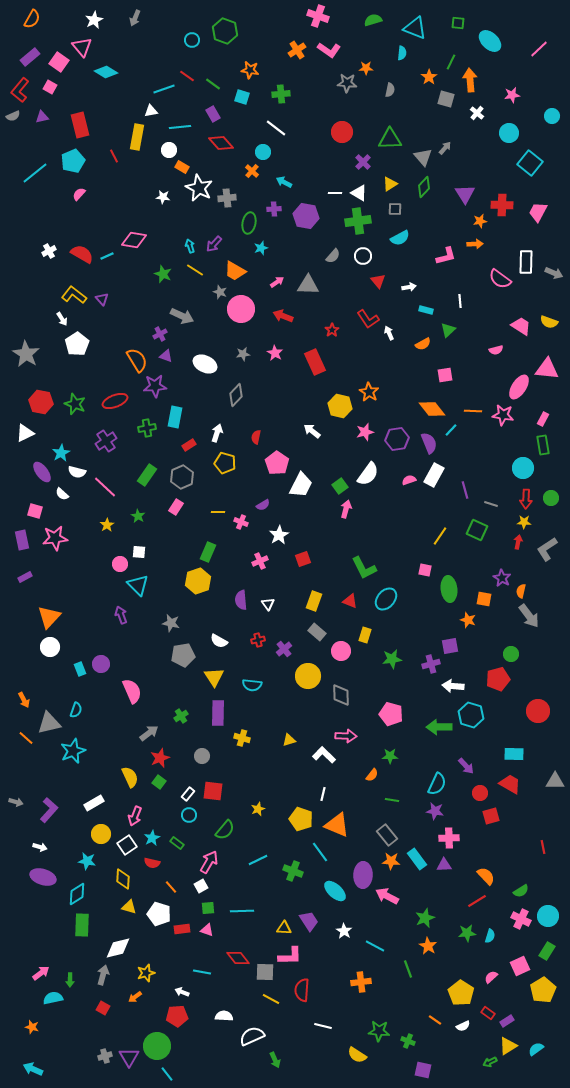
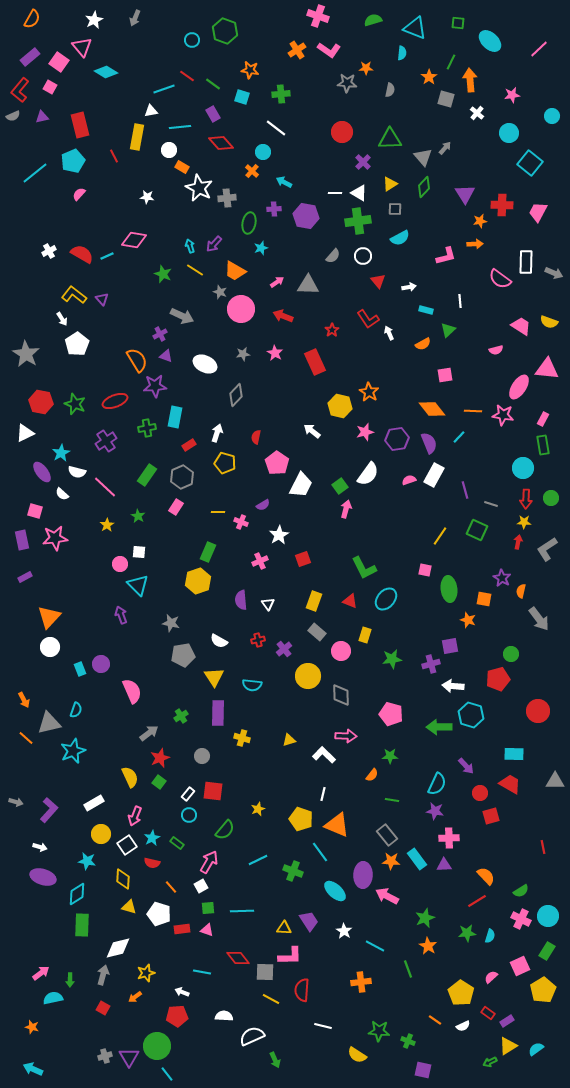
white star at (163, 197): moved 16 px left
cyan line at (451, 430): moved 8 px right, 7 px down
gray arrow at (529, 616): moved 10 px right, 3 px down
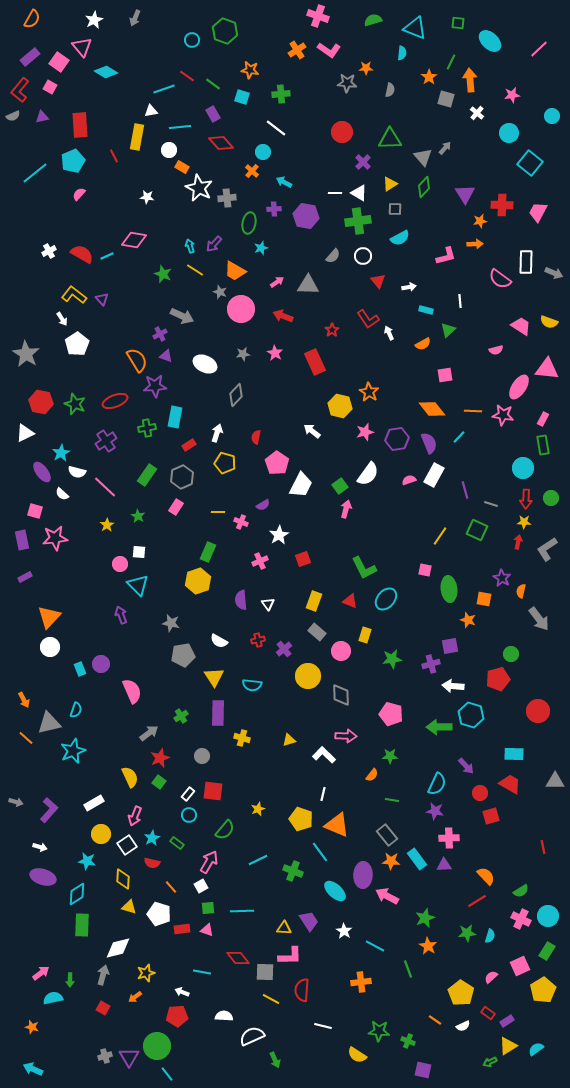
red rectangle at (80, 125): rotated 10 degrees clockwise
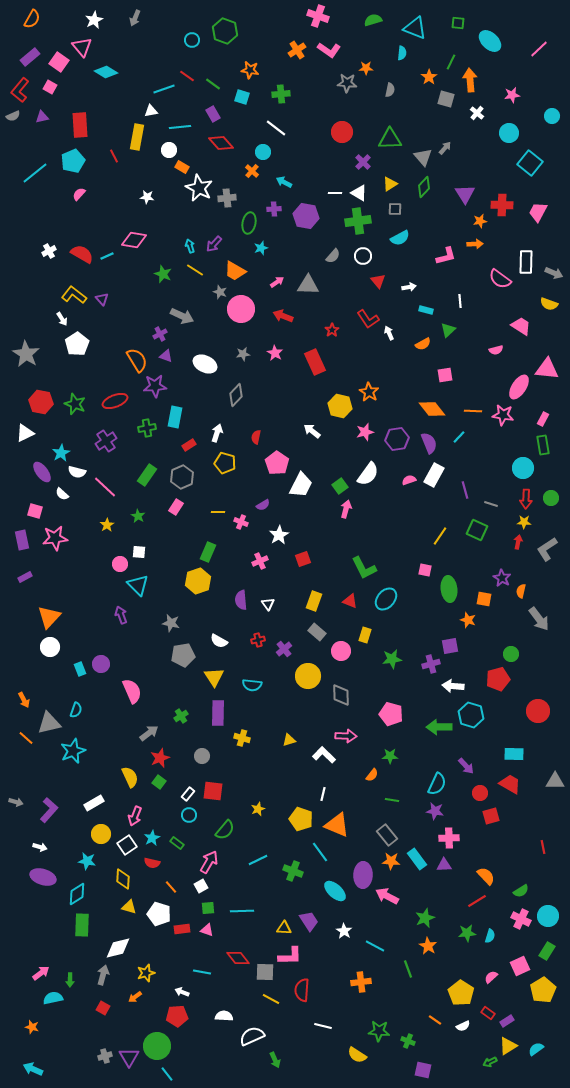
yellow semicircle at (549, 322): moved 18 px up
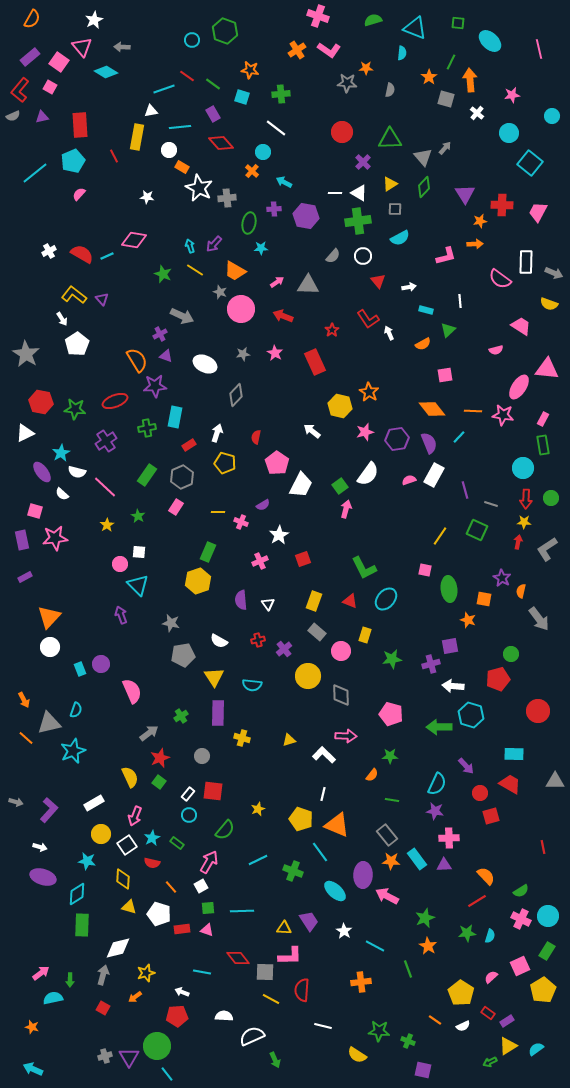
gray arrow at (135, 18): moved 13 px left, 29 px down; rotated 70 degrees clockwise
pink line at (539, 49): rotated 60 degrees counterclockwise
cyan star at (261, 248): rotated 16 degrees clockwise
green star at (75, 404): moved 5 px down; rotated 15 degrees counterclockwise
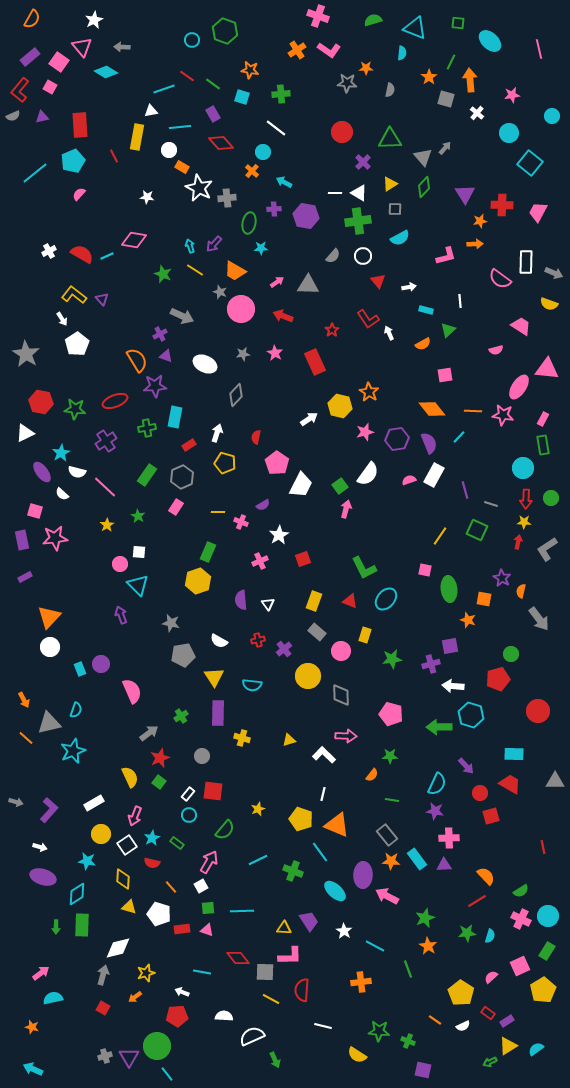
white arrow at (312, 431): moved 3 px left, 12 px up; rotated 108 degrees clockwise
green arrow at (70, 980): moved 14 px left, 53 px up
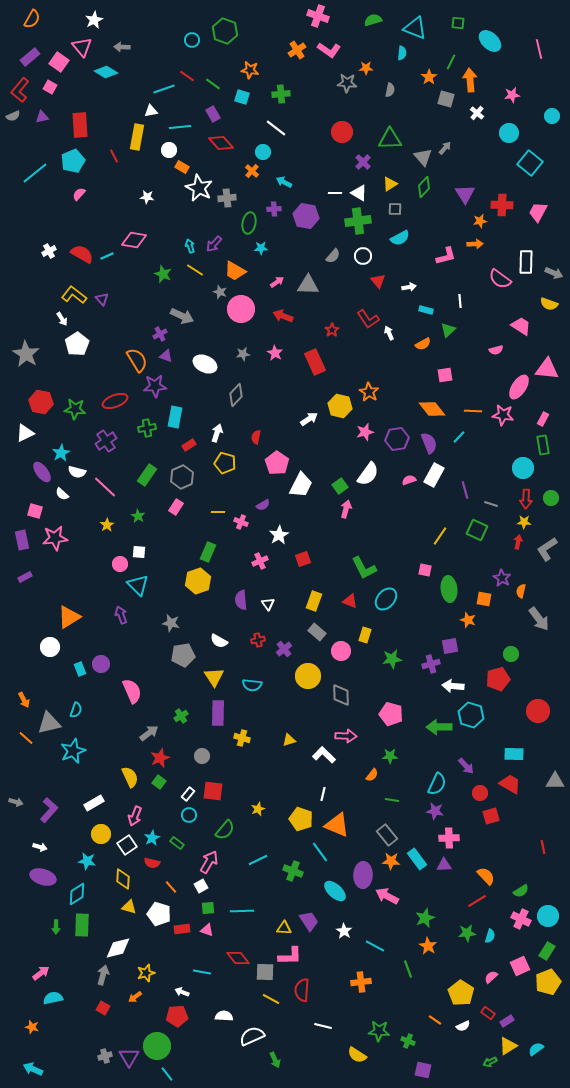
orange triangle at (49, 617): moved 20 px right; rotated 15 degrees clockwise
yellow pentagon at (543, 990): moved 5 px right, 8 px up; rotated 10 degrees clockwise
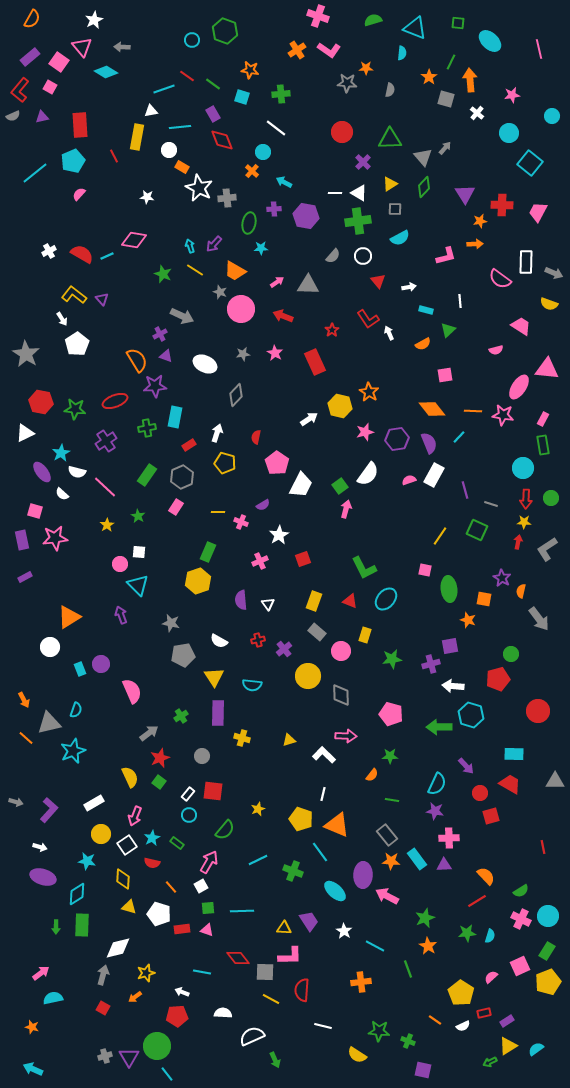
red diamond at (221, 143): moved 1 px right, 3 px up; rotated 20 degrees clockwise
red rectangle at (488, 1013): moved 4 px left; rotated 48 degrees counterclockwise
white semicircle at (224, 1016): moved 1 px left, 3 px up
